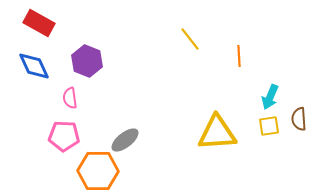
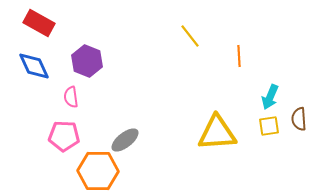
yellow line: moved 3 px up
pink semicircle: moved 1 px right, 1 px up
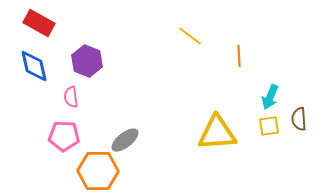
yellow line: rotated 15 degrees counterclockwise
blue diamond: rotated 12 degrees clockwise
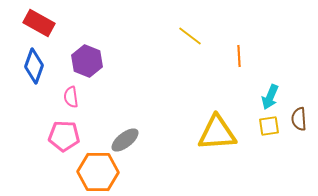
blue diamond: rotated 32 degrees clockwise
orange hexagon: moved 1 px down
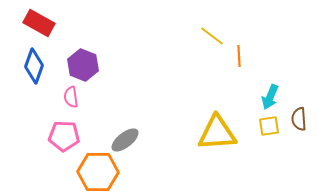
yellow line: moved 22 px right
purple hexagon: moved 4 px left, 4 px down
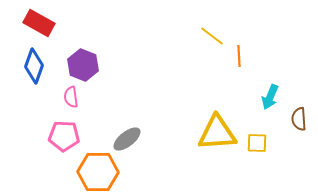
yellow square: moved 12 px left, 17 px down; rotated 10 degrees clockwise
gray ellipse: moved 2 px right, 1 px up
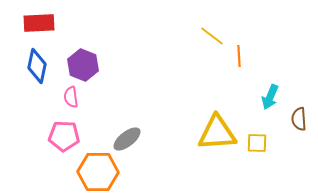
red rectangle: rotated 32 degrees counterclockwise
blue diamond: moved 3 px right; rotated 8 degrees counterclockwise
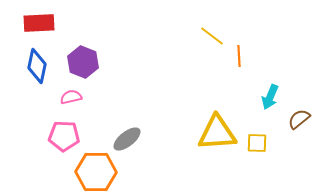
purple hexagon: moved 3 px up
pink semicircle: rotated 85 degrees clockwise
brown semicircle: rotated 55 degrees clockwise
orange hexagon: moved 2 px left
